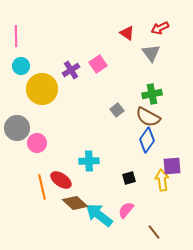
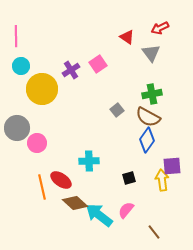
red triangle: moved 4 px down
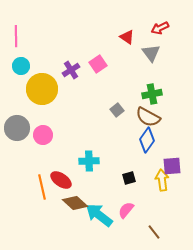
pink circle: moved 6 px right, 8 px up
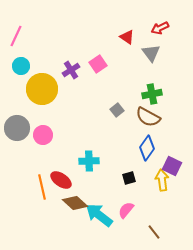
pink line: rotated 25 degrees clockwise
blue diamond: moved 8 px down
purple square: rotated 30 degrees clockwise
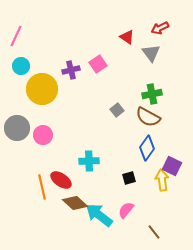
purple cross: rotated 18 degrees clockwise
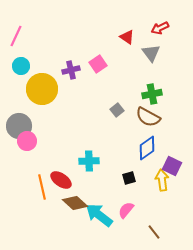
gray circle: moved 2 px right, 2 px up
pink circle: moved 16 px left, 6 px down
blue diamond: rotated 20 degrees clockwise
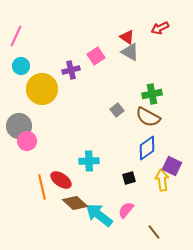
gray triangle: moved 21 px left, 1 px up; rotated 24 degrees counterclockwise
pink square: moved 2 px left, 8 px up
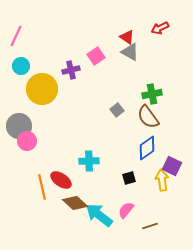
brown semicircle: rotated 25 degrees clockwise
brown line: moved 4 px left, 6 px up; rotated 70 degrees counterclockwise
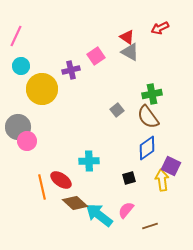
gray circle: moved 1 px left, 1 px down
purple square: moved 1 px left
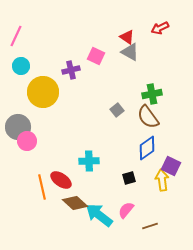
pink square: rotated 30 degrees counterclockwise
yellow circle: moved 1 px right, 3 px down
